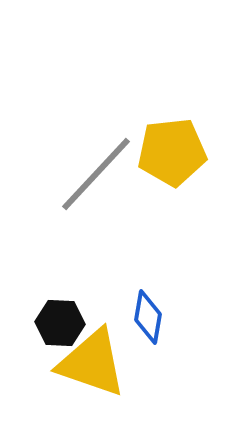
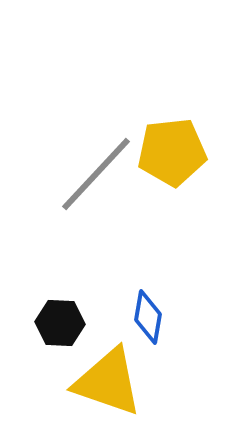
yellow triangle: moved 16 px right, 19 px down
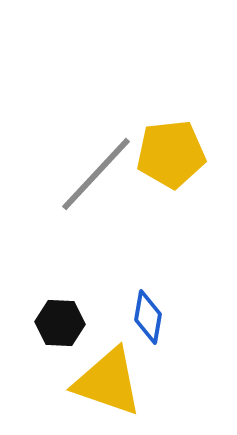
yellow pentagon: moved 1 px left, 2 px down
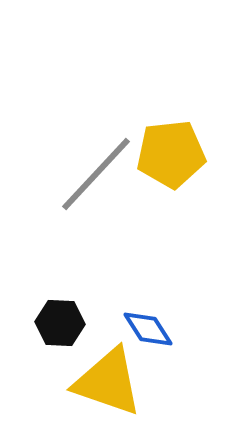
blue diamond: moved 12 px down; rotated 42 degrees counterclockwise
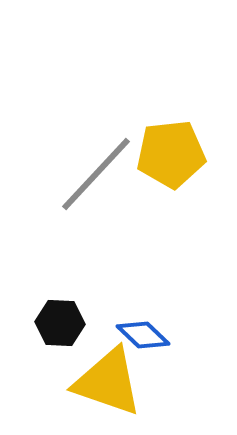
blue diamond: moved 5 px left, 6 px down; rotated 14 degrees counterclockwise
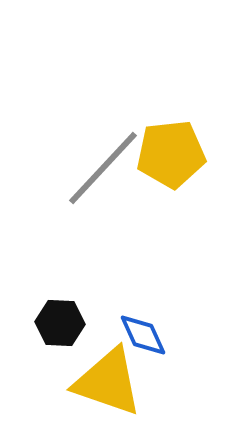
gray line: moved 7 px right, 6 px up
blue diamond: rotated 22 degrees clockwise
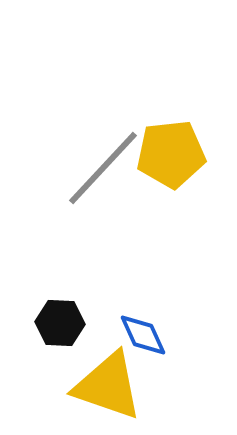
yellow triangle: moved 4 px down
